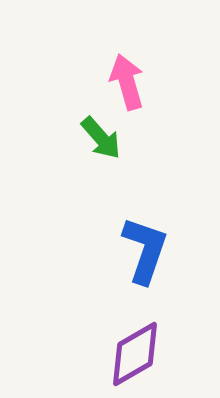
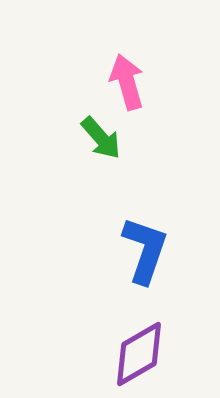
purple diamond: moved 4 px right
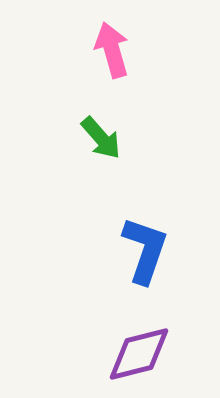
pink arrow: moved 15 px left, 32 px up
purple diamond: rotated 16 degrees clockwise
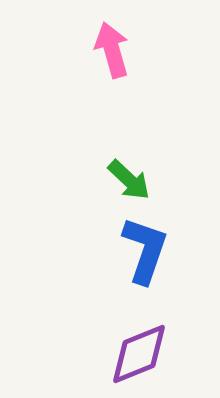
green arrow: moved 28 px right, 42 px down; rotated 6 degrees counterclockwise
purple diamond: rotated 8 degrees counterclockwise
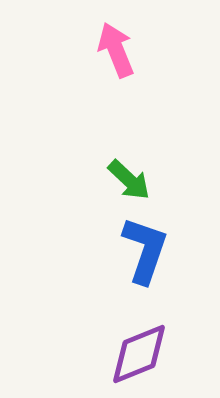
pink arrow: moved 4 px right; rotated 6 degrees counterclockwise
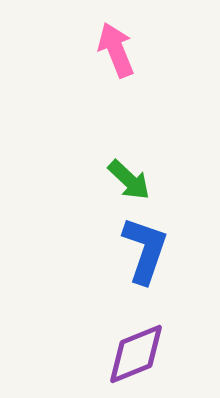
purple diamond: moved 3 px left
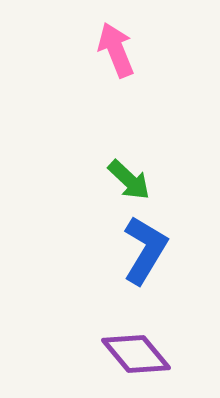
blue L-shape: rotated 12 degrees clockwise
purple diamond: rotated 72 degrees clockwise
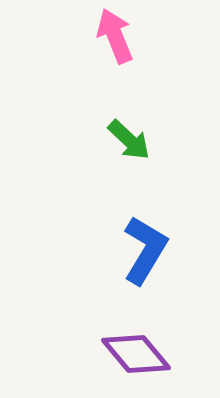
pink arrow: moved 1 px left, 14 px up
green arrow: moved 40 px up
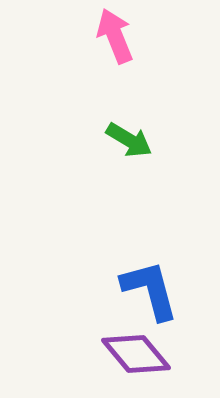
green arrow: rotated 12 degrees counterclockwise
blue L-shape: moved 5 px right, 40 px down; rotated 46 degrees counterclockwise
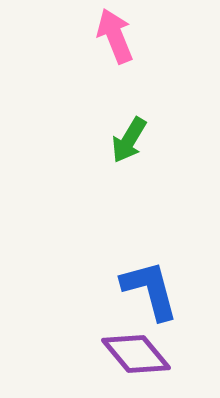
green arrow: rotated 90 degrees clockwise
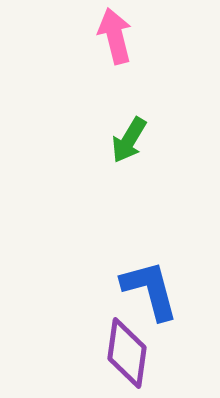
pink arrow: rotated 8 degrees clockwise
purple diamond: moved 9 px left, 1 px up; rotated 48 degrees clockwise
